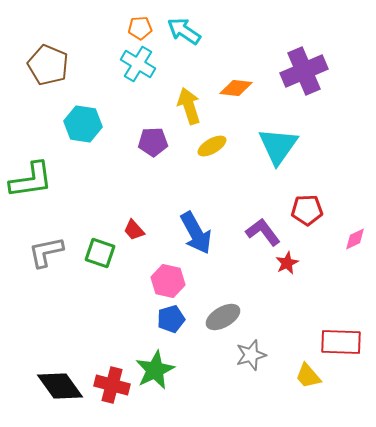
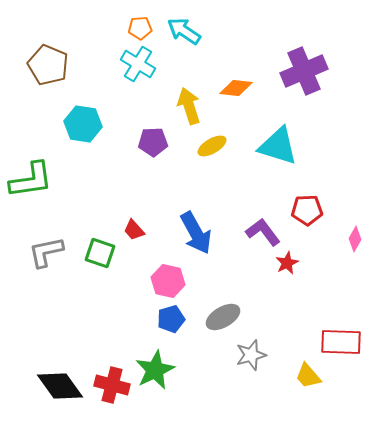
cyan triangle: rotated 48 degrees counterclockwise
pink diamond: rotated 35 degrees counterclockwise
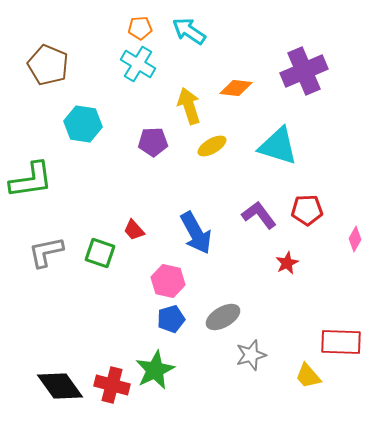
cyan arrow: moved 5 px right
purple L-shape: moved 4 px left, 17 px up
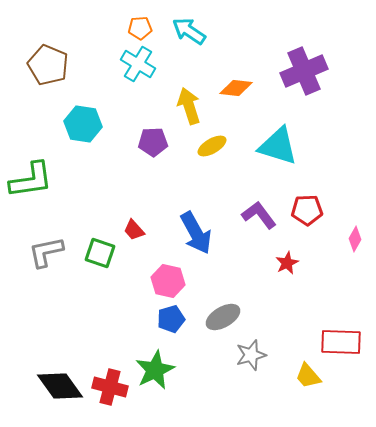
red cross: moved 2 px left, 2 px down
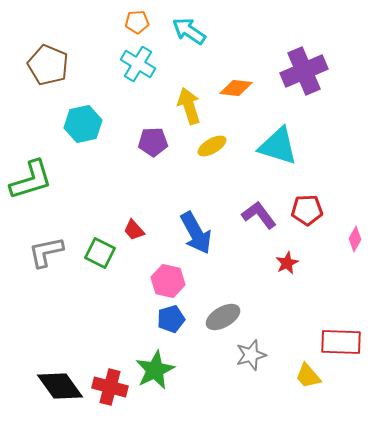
orange pentagon: moved 3 px left, 6 px up
cyan hexagon: rotated 21 degrees counterclockwise
green L-shape: rotated 9 degrees counterclockwise
green square: rotated 8 degrees clockwise
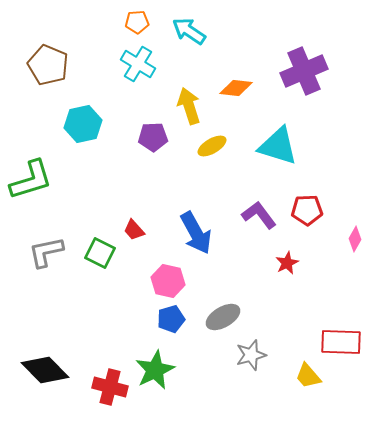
purple pentagon: moved 5 px up
black diamond: moved 15 px left, 16 px up; rotated 9 degrees counterclockwise
